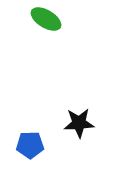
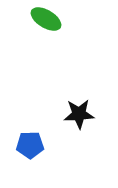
black star: moved 9 px up
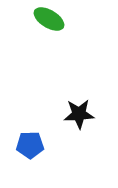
green ellipse: moved 3 px right
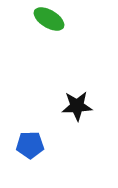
black star: moved 2 px left, 8 px up
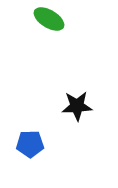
blue pentagon: moved 1 px up
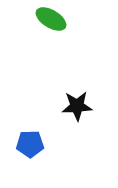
green ellipse: moved 2 px right
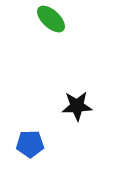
green ellipse: rotated 12 degrees clockwise
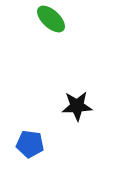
blue pentagon: rotated 8 degrees clockwise
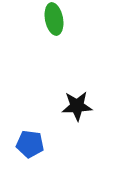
green ellipse: moved 3 px right; rotated 36 degrees clockwise
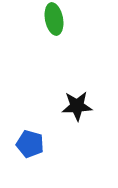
blue pentagon: rotated 8 degrees clockwise
